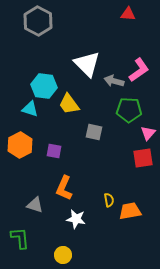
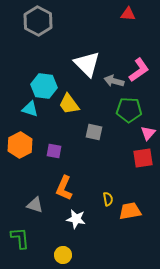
yellow semicircle: moved 1 px left, 1 px up
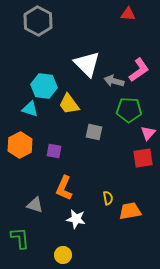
yellow semicircle: moved 1 px up
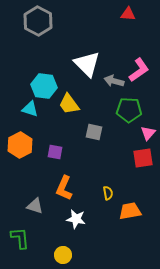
purple square: moved 1 px right, 1 px down
yellow semicircle: moved 5 px up
gray triangle: moved 1 px down
